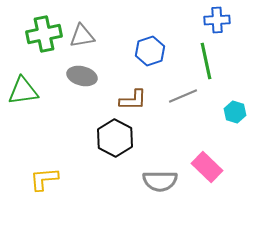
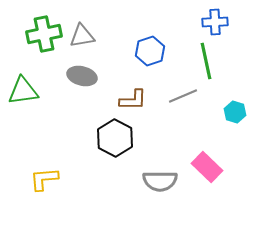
blue cross: moved 2 px left, 2 px down
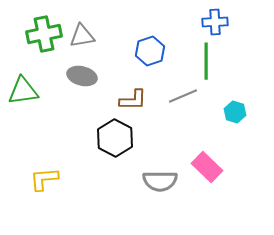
green line: rotated 12 degrees clockwise
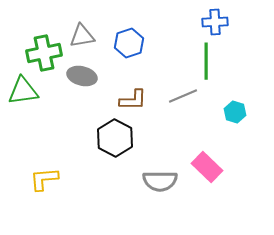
green cross: moved 19 px down
blue hexagon: moved 21 px left, 8 px up
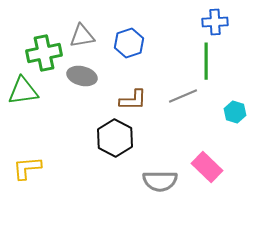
yellow L-shape: moved 17 px left, 11 px up
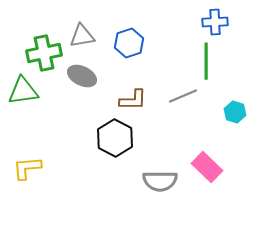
gray ellipse: rotated 12 degrees clockwise
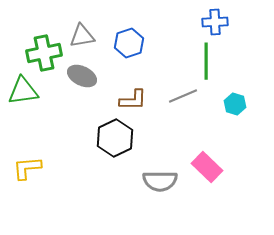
cyan hexagon: moved 8 px up
black hexagon: rotated 6 degrees clockwise
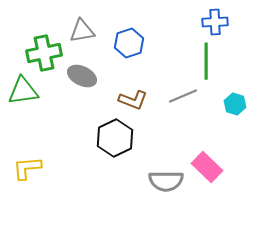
gray triangle: moved 5 px up
brown L-shape: rotated 20 degrees clockwise
gray semicircle: moved 6 px right
